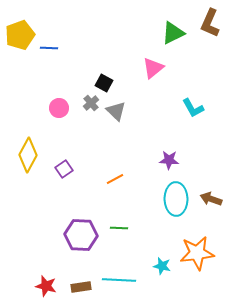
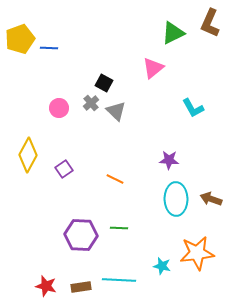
yellow pentagon: moved 4 px down
orange line: rotated 54 degrees clockwise
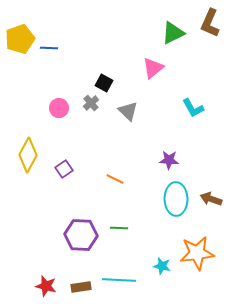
gray triangle: moved 12 px right
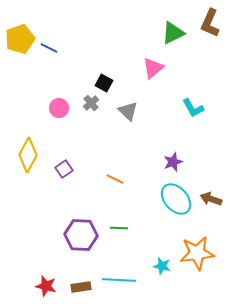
blue line: rotated 24 degrees clockwise
purple star: moved 4 px right, 2 px down; rotated 24 degrees counterclockwise
cyan ellipse: rotated 40 degrees counterclockwise
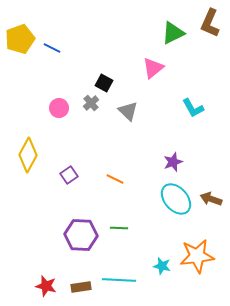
blue line: moved 3 px right
purple square: moved 5 px right, 6 px down
orange star: moved 3 px down
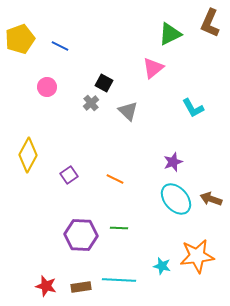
green triangle: moved 3 px left, 1 px down
blue line: moved 8 px right, 2 px up
pink circle: moved 12 px left, 21 px up
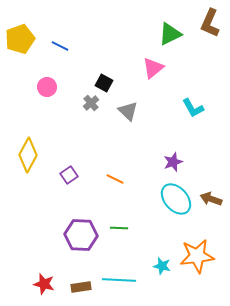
red star: moved 2 px left, 2 px up
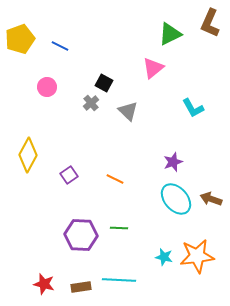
cyan star: moved 2 px right, 9 px up
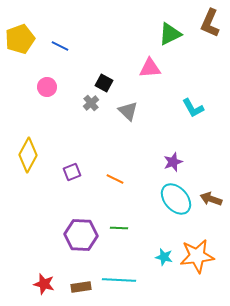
pink triangle: moved 3 px left; rotated 35 degrees clockwise
purple square: moved 3 px right, 3 px up; rotated 12 degrees clockwise
